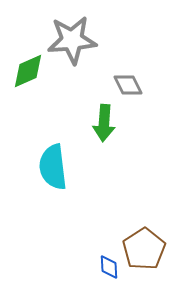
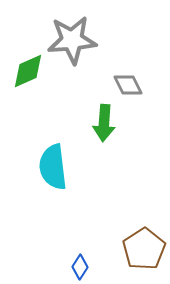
blue diamond: moved 29 px left; rotated 35 degrees clockwise
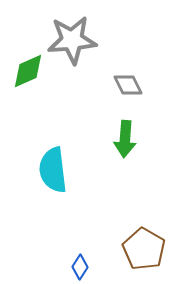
green arrow: moved 21 px right, 16 px down
cyan semicircle: moved 3 px down
brown pentagon: rotated 9 degrees counterclockwise
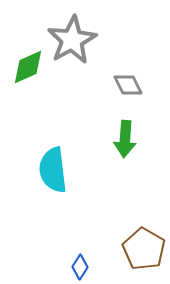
gray star: rotated 24 degrees counterclockwise
green diamond: moved 4 px up
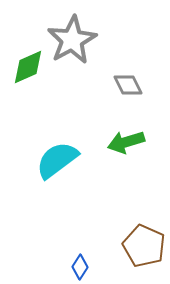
green arrow: moved 1 px right, 3 px down; rotated 69 degrees clockwise
cyan semicircle: moved 4 px right, 10 px up; rotated 60 degrees clockwise
brown pentagon: moved 3 px up; rotated 6 degrees counterclockwise
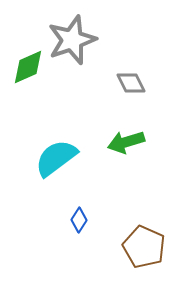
gray star: rotated 9 degrees clockwise
gray diamond: moved 3 px right, 2 px up
cyan semicircle: moved 1 px left, 2 px up
brown pentagon: moved 1 px down
blue diamond: moved 1 px left, 47 px up
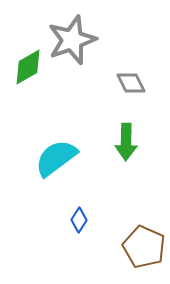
green diamond: rotated 6 degrees counterclockwise
green arrow: rotated 72 degrees counterclockwise
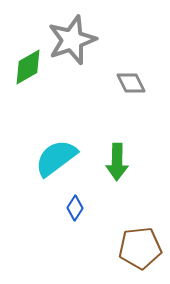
green arrow: moved 9 px left, 20 px down
blue diamond: moved 4 px left, 12 px up
brown pentagon: moved 4 px left, 1 px down; rotated 30 degrees counterclockwise
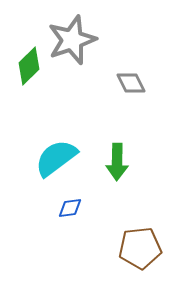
green diamond: moved 1 px right, 1 px up; rotated 15 degrees counterclockwise
blue diamond: moved 5 px left; rotated 50 degrees clockwise
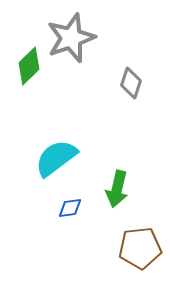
gray star: moved 1 px left, 2 px up
gray diamond: rotated 44 degrees clockwise
green arrow: moved 27 px down; rotated 12 degrees clockwise
